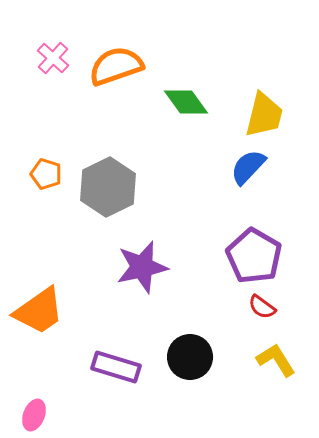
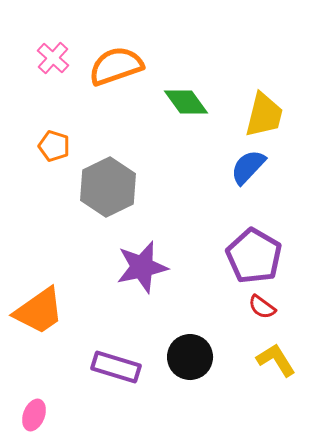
orange pentagon: moved 8 px right, 28 px up
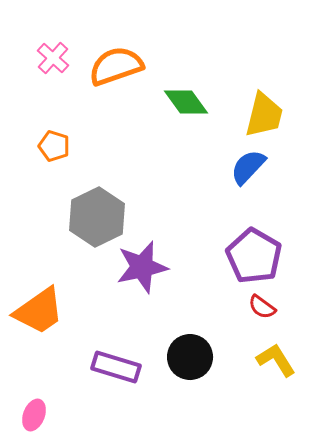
gray hexagon: moved 11 px left, 30 px down
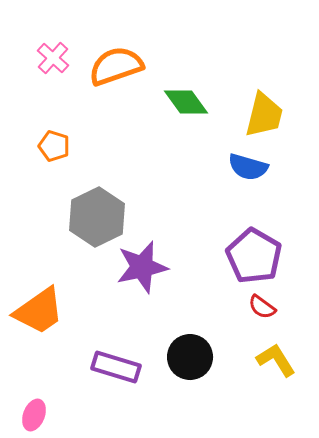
blue semicircle: rotated 117 degrees counterclockwise
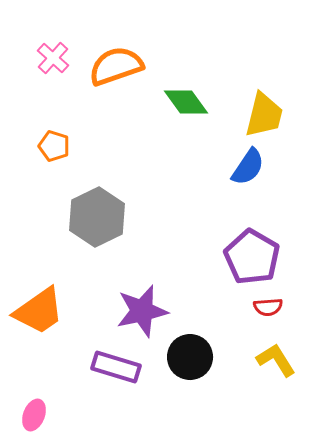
blue semicircle: rotated 72 degrees counterclockwise
purple pentagon: moved 2 px left, 1 px down
purple star: moved 44 px down
red semicircle: moved 6 px right; rotated 40 degrees counterclockwise
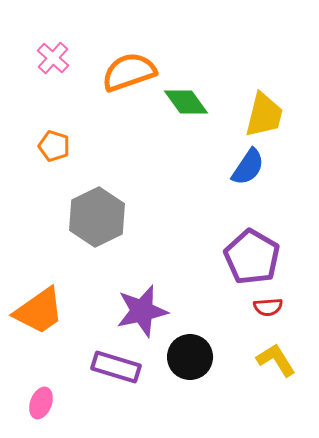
orange semicircle: moved 13 px right, 6 px down
pink ellipse: moved 7 px right, 12 px up
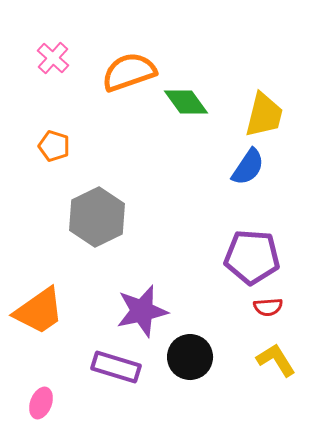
purple pentagon: rotated 26 degrees counterclockwise
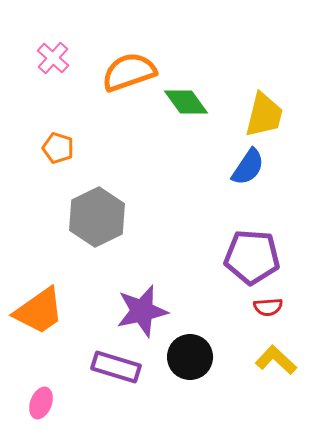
orange pentagon: moved 4 px right, 2 px down
yellow L-shape: rotated 15 degrees counterclockwise
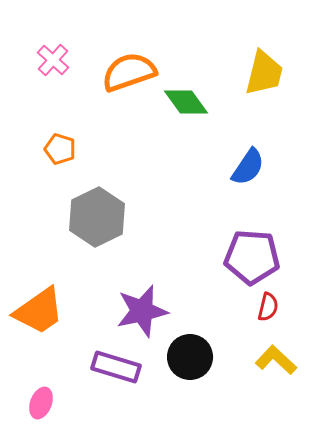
pink cross: moved 2 px down
yellow trapezoid: moved 42 px up
orange pentagon: moved 2 px right, 1 px down
red semicircle: rotated 72 degrees counterclockwise
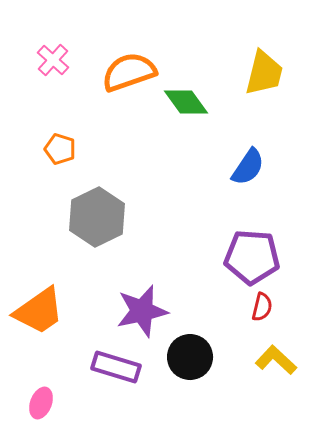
red semicircle: moved 6 px left
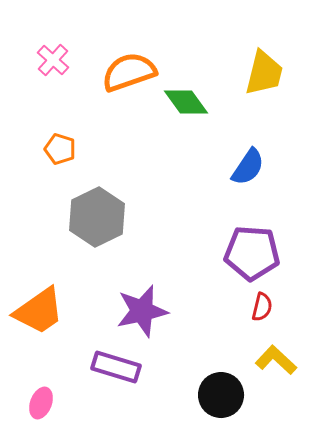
purple pentagon: moved 4 px up
black circle: moved 31 px right, 38 px down
